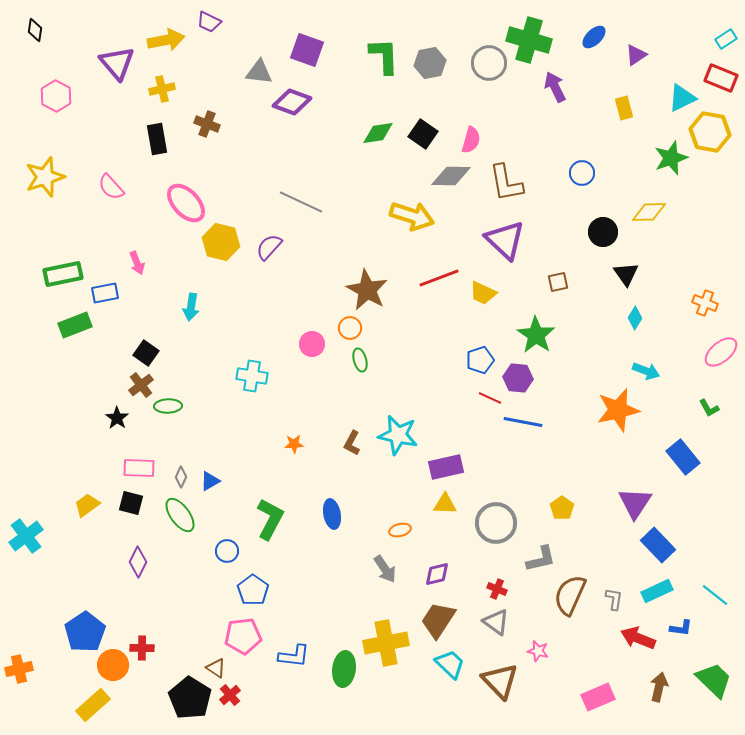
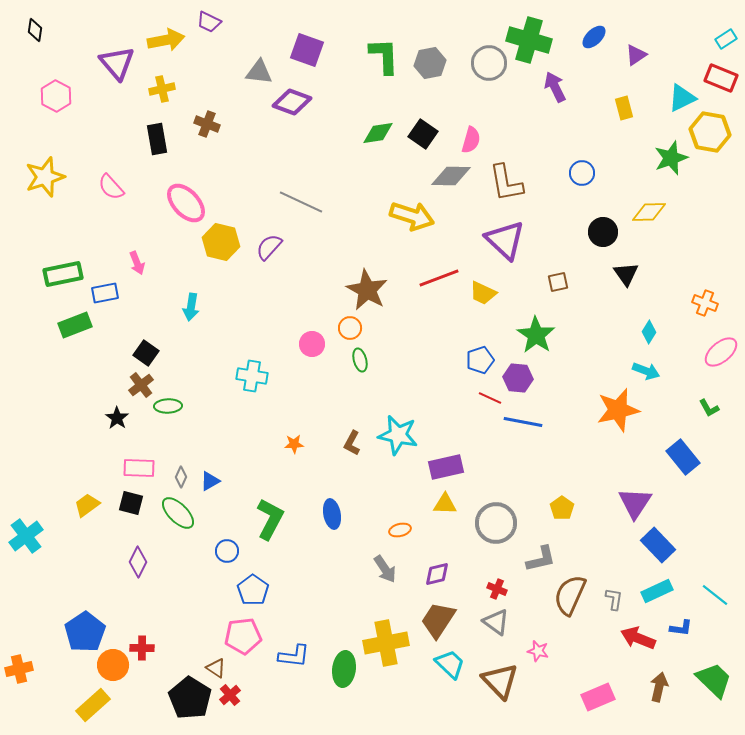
cyan diamond at (635, 318): moved 14 px right, 14 px down
green ellipse at (180, 515): moved 2 px left, 2 px up; rotated 9 degrees counterclockwise
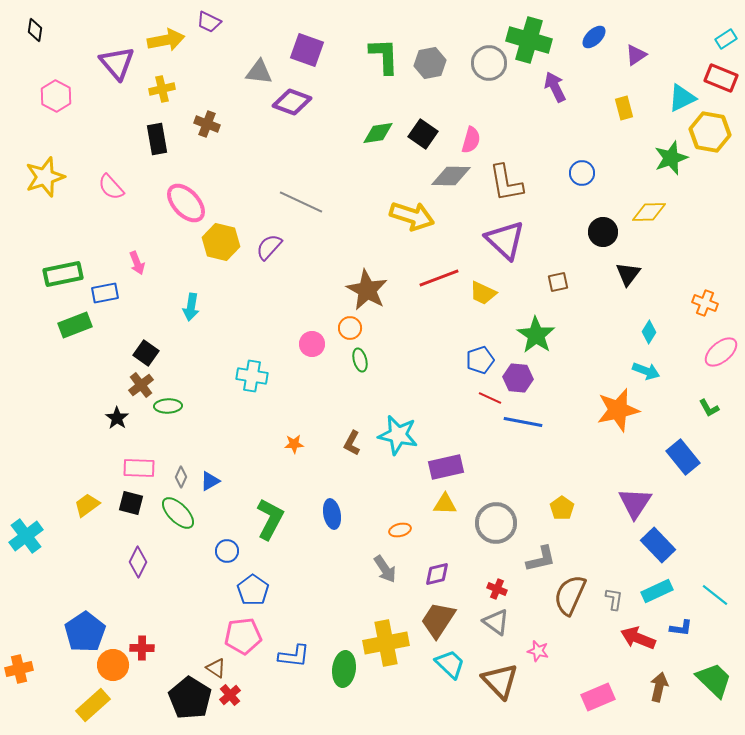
black triangle at (626, 274): moved 2 px right; rotated 12 degrees clockwise
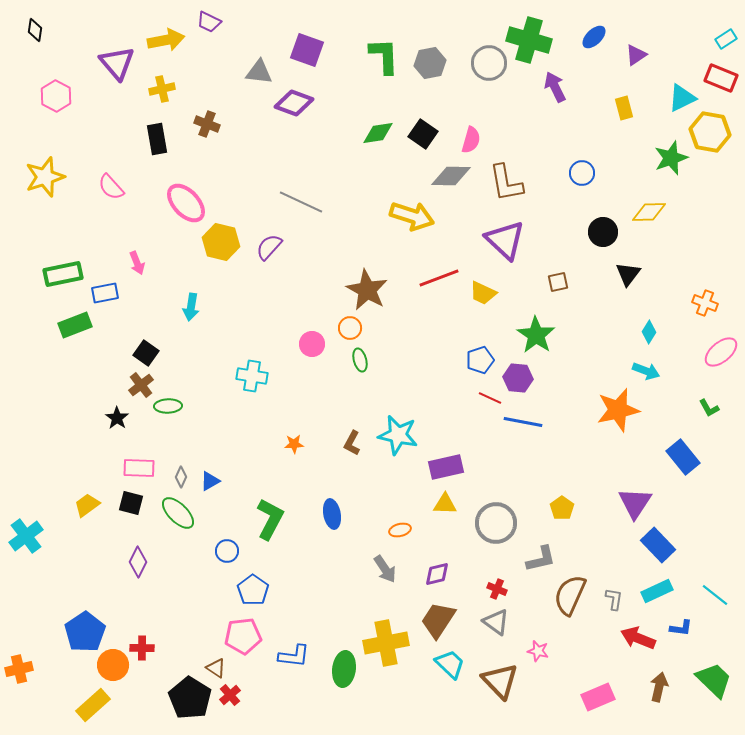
purple diamond at (292, 102): moved 2 px right, 1 px down
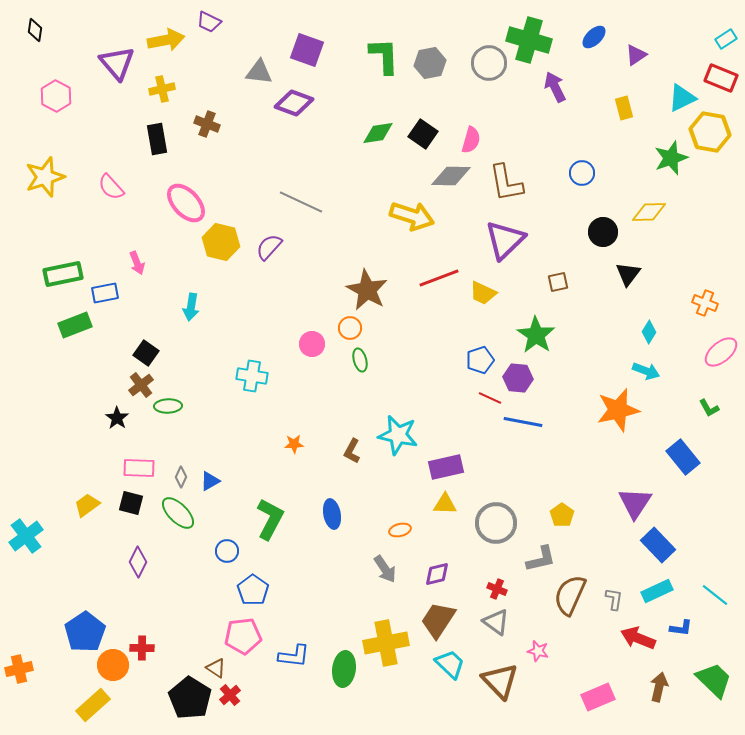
purple triangle at (505, 240): rotated 33 degrees clockwise
brown L-shape at (352, 443): moved 8 px down
yellow pentagon at (562, 508): moved 7 px down
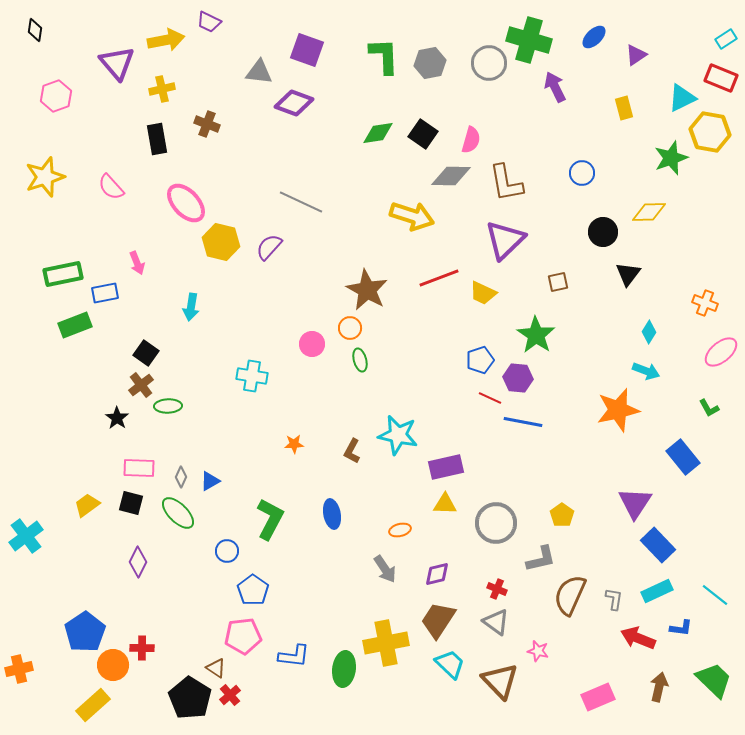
pink hexagon at (56, 96): rotated 12 degrees clockwise
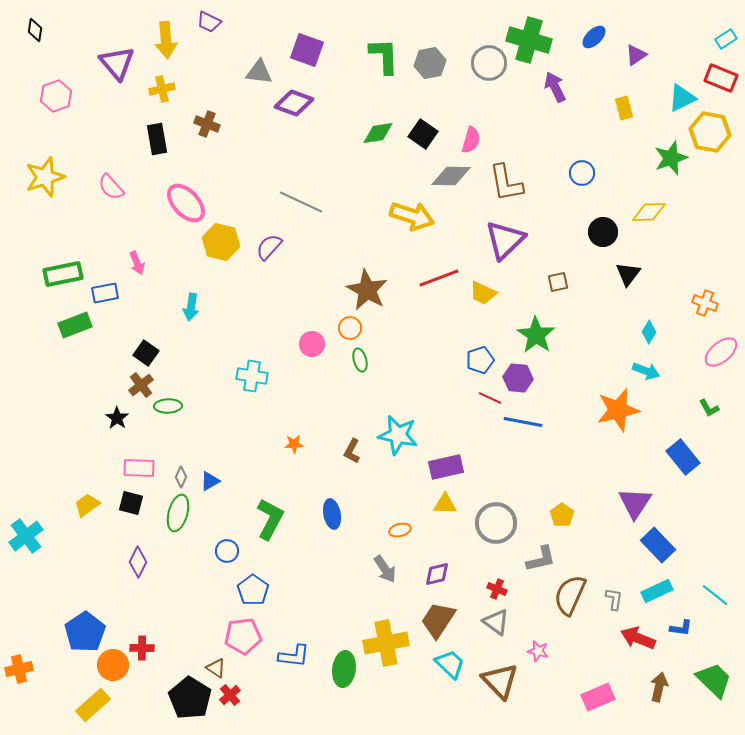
yellow arrow at (166, 40): rotated 96 degrees clockwise
green ellipse at (178, 513): rotated 60 degrees clockwise
